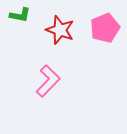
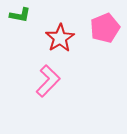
red star: moved 8 px down; rotated 20 degrees clockwise
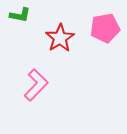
pink pentagon: rotated 12 degrees clockwise
pink L-shape: moved 12 px left, 4 px down
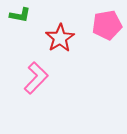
pink pentagon: moved 2 px right, 3 px up
pink L-shape: moved 7 px up
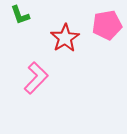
green L-shape: rotated 60 degrees clockwise
red star: moved 5 px right
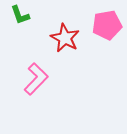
red star: rotated 12 degrees counterclockwise
pink L-shape: moved 1 px down
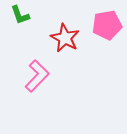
pink L-shape: moved 1 px right, 3 px up
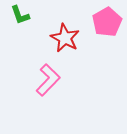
pink pentagon: moved 3 px up; rotated 20 degrees counterclockwise
pink L-shape: moved 11 px right, 4 px down
